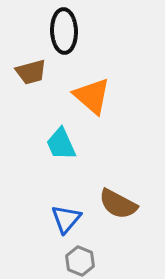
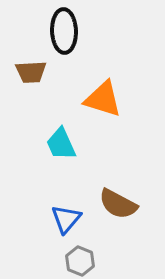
brown trapezoid: rotated 12 degrees clockwise
orange triangle: moved 11 px right, 3 px down; rotated 24 degrees counterclockwise
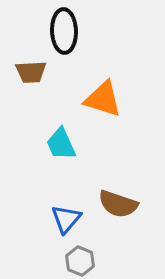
brown semicircle: rotated 9 degrees counterclockwise
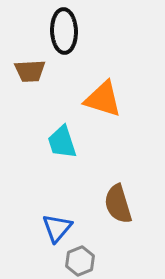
brown trapezoid: moved 1 px left, 1 px up
cyan trapezoid: moved 1 px right, 2 px up; rotated 6 degrees clockwise
brown semicircle: rotated 54 degrees clockwise
blue triangle: moved 9 px left, 9 px down
gray hexagon: rotated 16 degrees clockwise
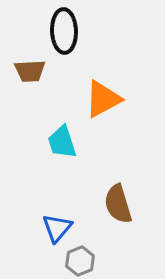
orange triangle: rotated 45 degrees counterclockwise
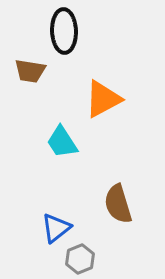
brown trapezoid: rotated 12 degrees clockwise
cyan trapezoid: rotated 15 degrees counterclockwise
blue triangle: moved 1 px left; rotated 12 degrees clockwise
gray hexagon: moved 2 px up
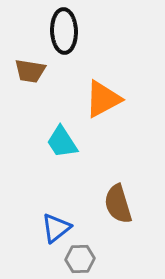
gray hexagon: rotated 20 degrees clockwise
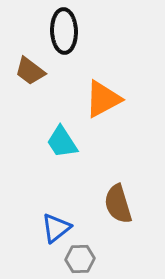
brown trapezoid: rotated 28 degrees clockwise
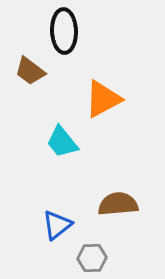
cyan trapezoid: rotated 6 degrees counterclockwise
brown semicircle: rotated 102 degrees clockwise
blue triangle: moved 1 px right, 3 px up
gray hexagon: moved 12 px right, 1 px up
